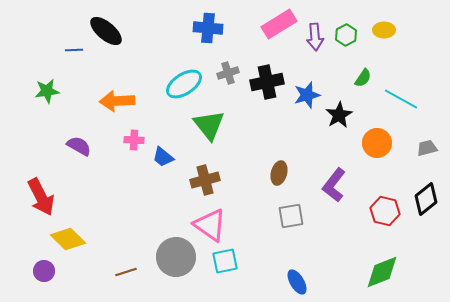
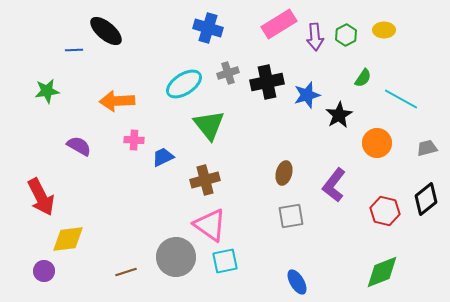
blue cross: rotated 12 degrees clockwise
blue trapezoid: rotated 115 degrees clockwise
brown ellipse: moved 5 px right
yellow diamond: rotated 52 degrees counterclockwise
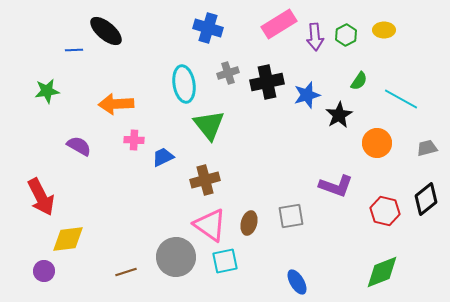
green semicircle: moved 4 px left, 3 px down
cyan ellipse: rotated 66 degrees counterclockwise
orange arrow: moved 1 px left, 3 px down
brown ellipse: moved 35 px left, 50 px down
purple L-shape: moved 2 px right, 1 px down; rotated 108 degrees counterclockwise
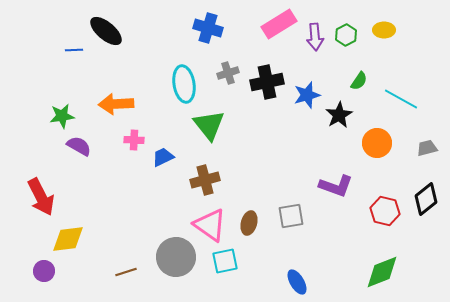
green star: moved 15 px right, 25 px down
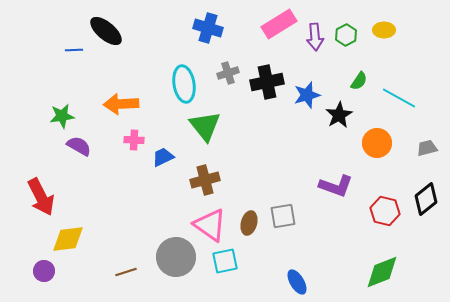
cyan line: moved 2 px left, 1 px up
orange arrow: moved 5 px right
green triangle: moved 4 px left, 1 px down
gray square: moved 8 px left
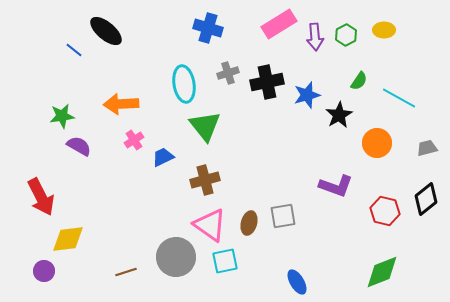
blue line: rotated 42 degrees clockwise
pink cross: rotated 36 degrees counterclockwise
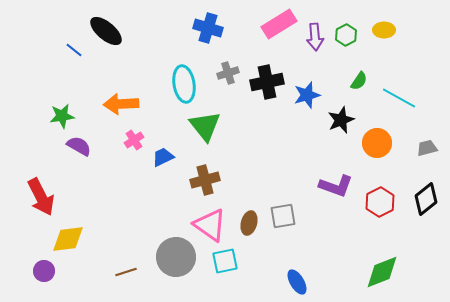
black star: moved 2 px right, 5 px down; rotated 8 degrees clockwise
red hexagon: moved 5 px left, 9 px up; rotated 20 degrees clockwise
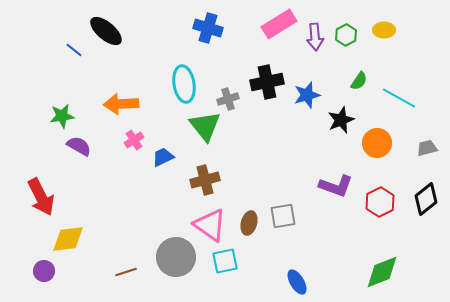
gray cross: moved 26 px down
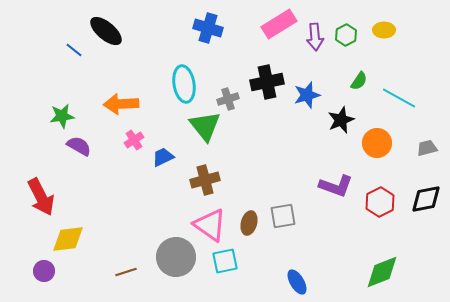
black diamond: rotated 28 degrees clockwise
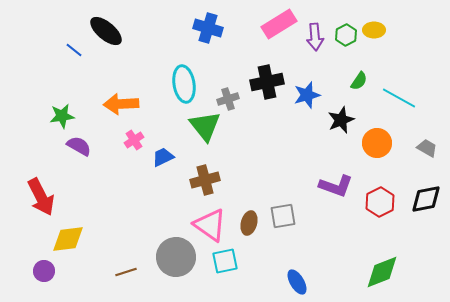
yellow ellipse: moved 10 px left
gray trapezoid: rotated 45 degrees clockwise
